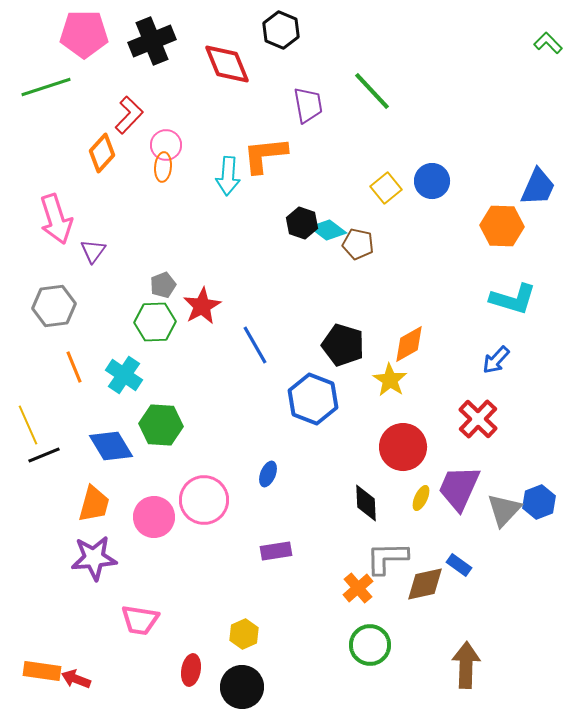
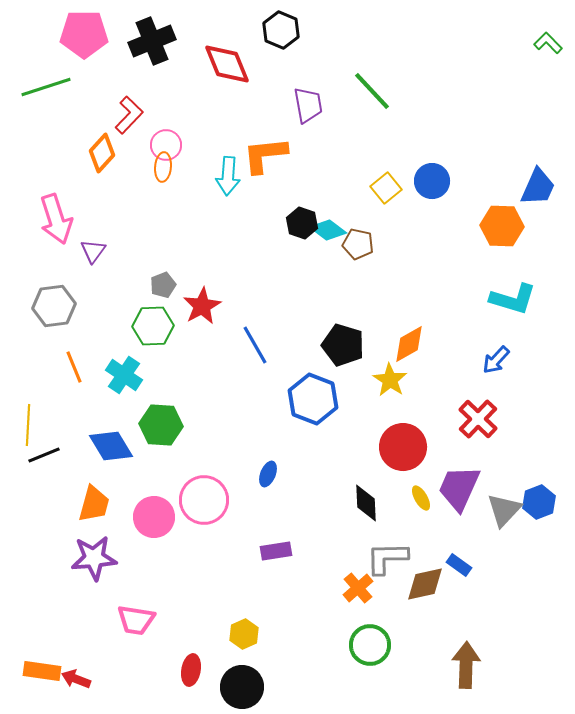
green hexagon at (155, 322): moved 2 px left, 4 px down
yellow line at (28, 425): rotated 27 degrees clockwise
yellow ellipse at (421, 498): rotated 55 degrees counterclockwise
pink trapezoid at (140, 620): moved 4 px left
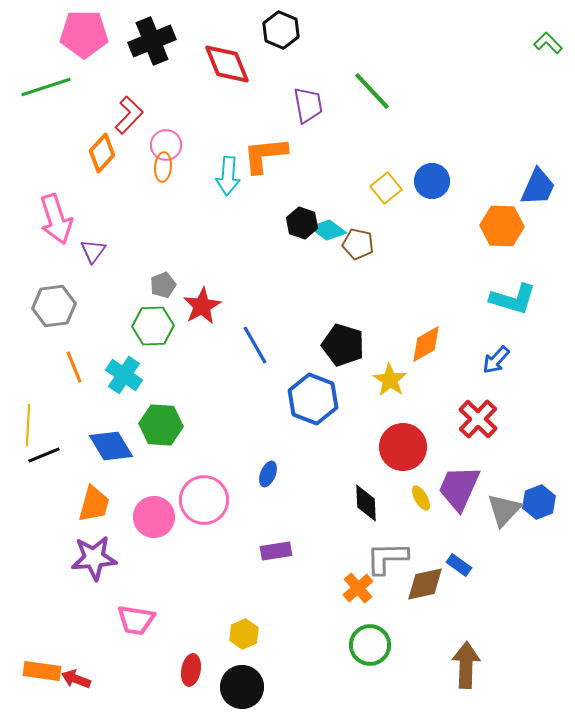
orange diamond at (409, 344): moved 17 px right
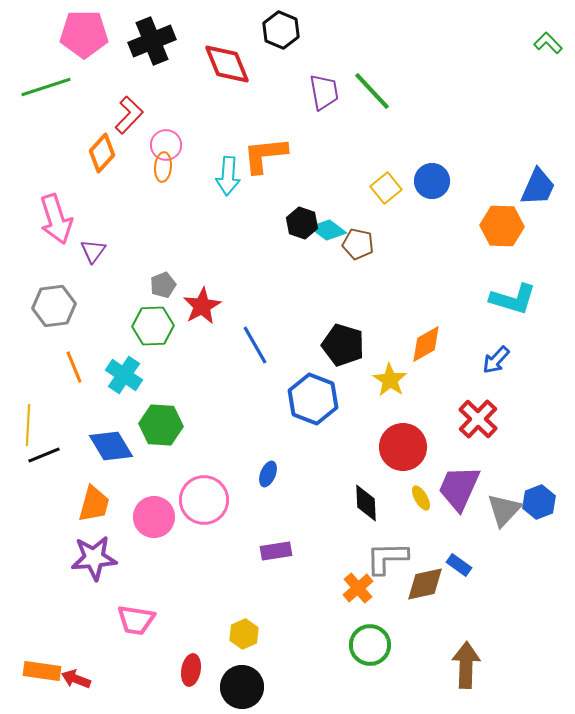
purple trapezoid at (308, 105): moved 16 px right, 13 px up
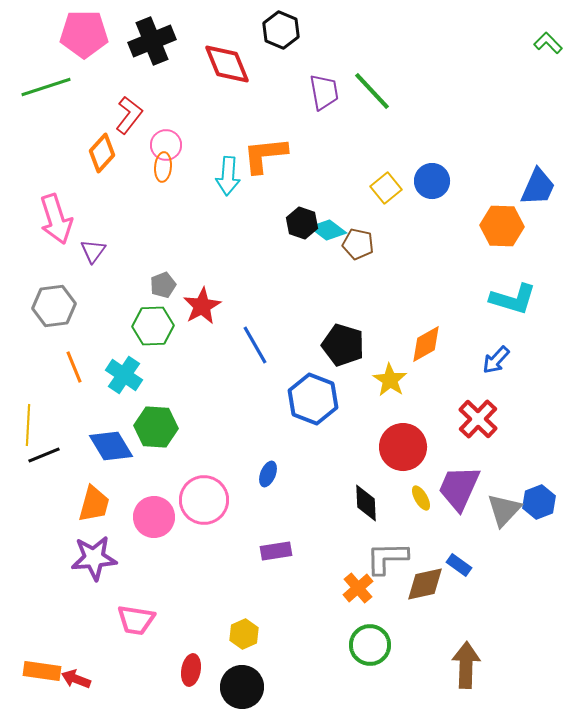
red L-shape at (129, 115): rotated 6 degrees counterclockwise
green hexagon at (161, 425): moved 5 px left, 2 px down
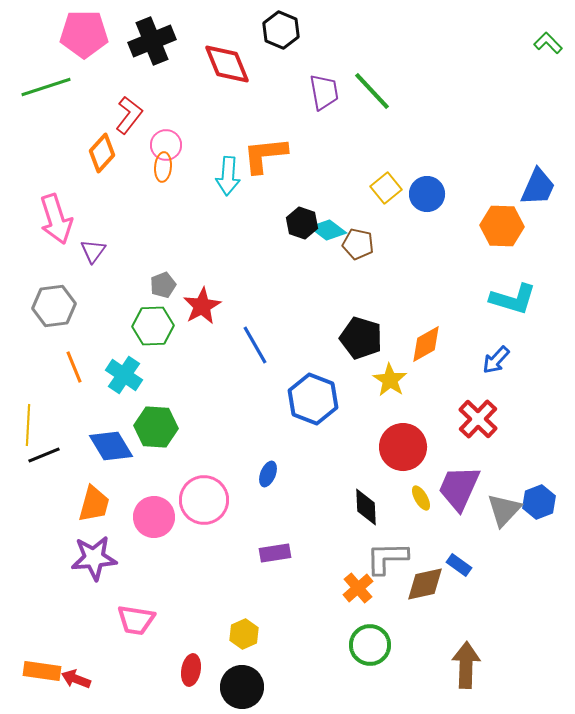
blue circle at (432, 181): moved 5 px left, 13 px down
black pentagon at (343, 345): moved 18 px right, 7 px up
black diamond at (366, 503): moved 4 px down
purple rectangle at (276, 551): moved 1 px left, 2 px down
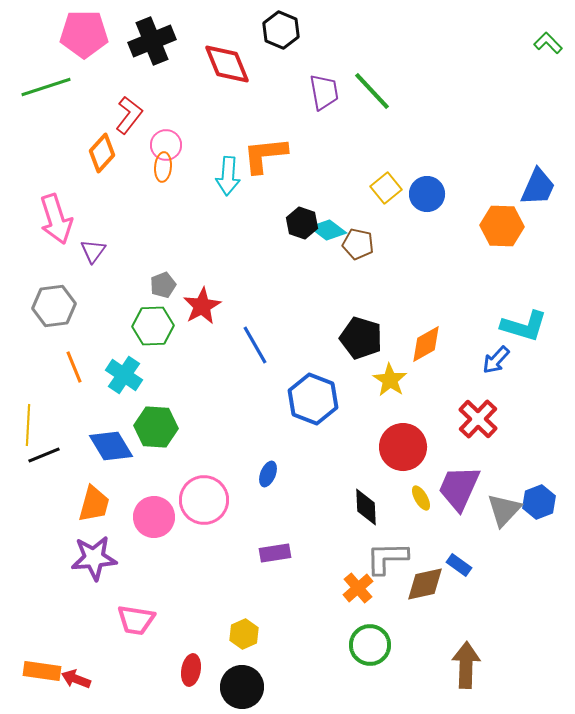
cyan L-shape at (513, 299): moved 11 px right, 27 px down
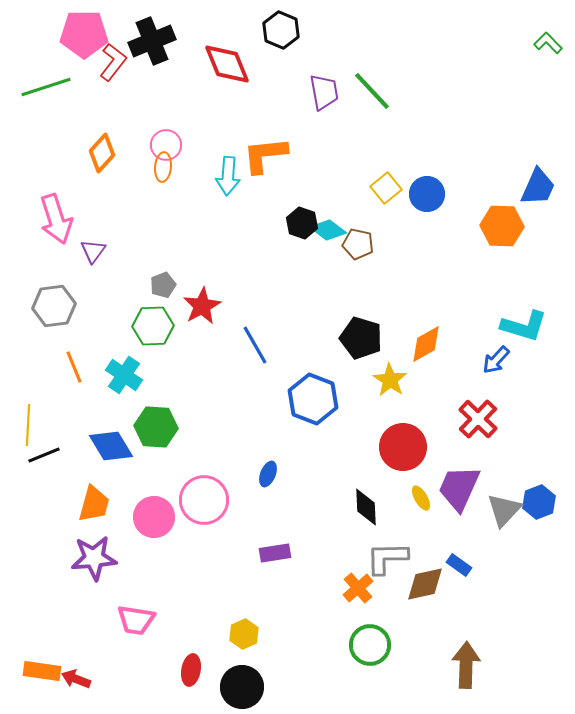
red L-shape at (129, 115): moved 16 px left, 53 px up
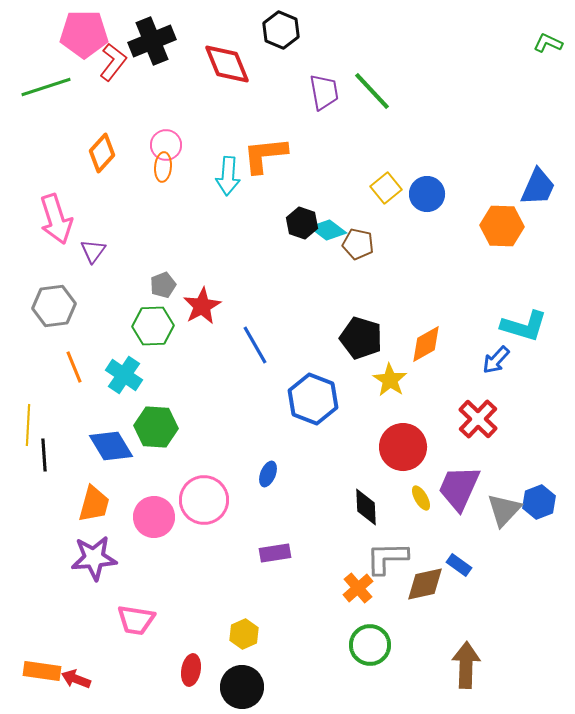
green L-shape at (548, 43): rotated 20 degrees counterclockwise
black line at (44, 455): rotated 72 degrees counterclockwise
